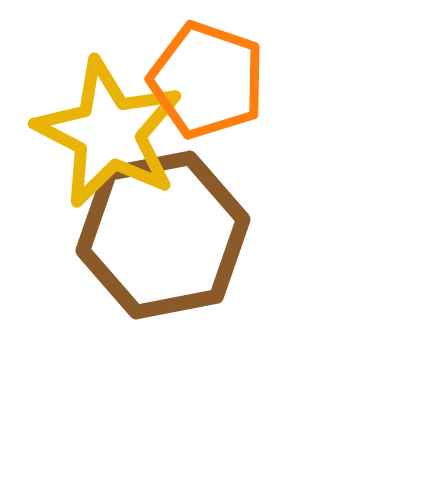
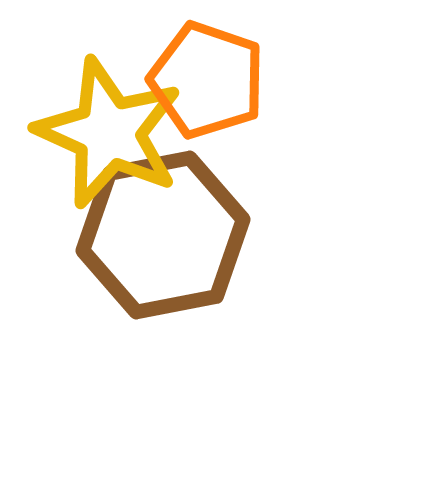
yellow star: rotated 3 degrees counterclockwise
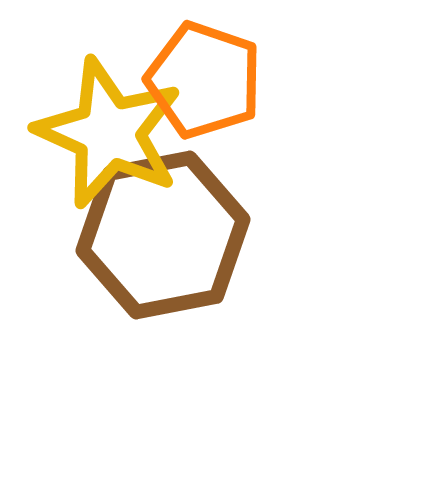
orange pentagon: moved 3 px left
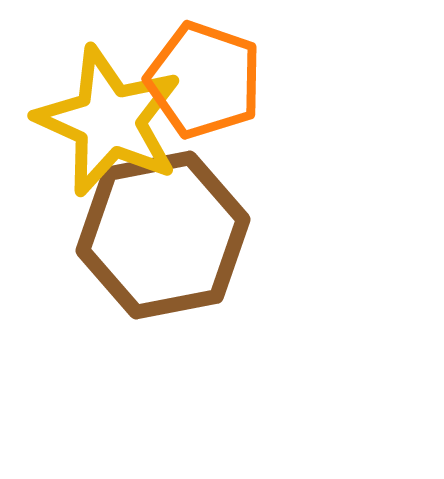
yellow star: moved 12 px up
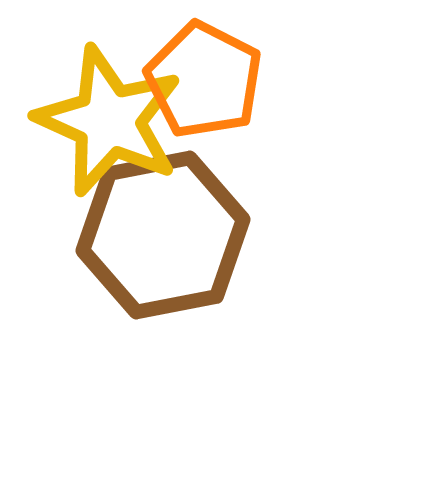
orange pentagon: rotated 8 degrees clockwise
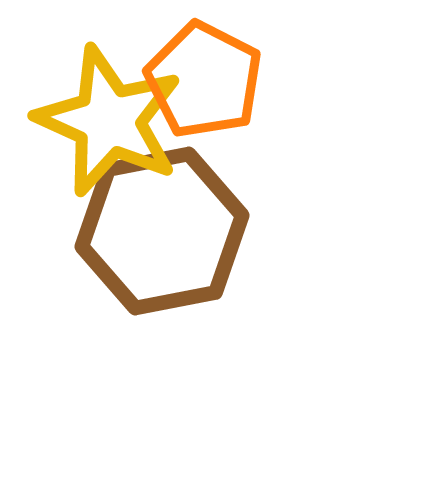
brown hexagon: moved 1 px left, 4 px up
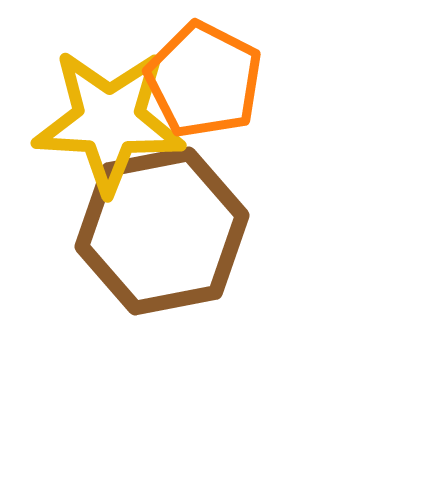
yellow star: rotated 21 degrees counterclockwise
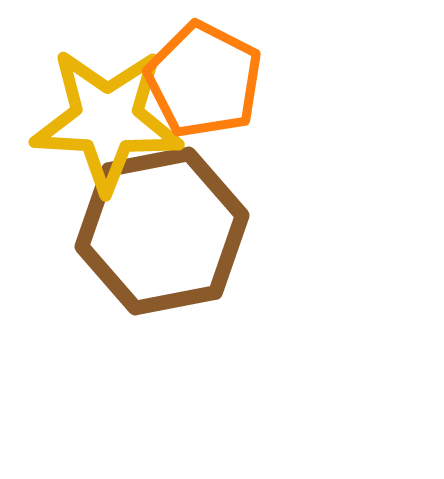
yellow star: moved 2 px left, 1 px up
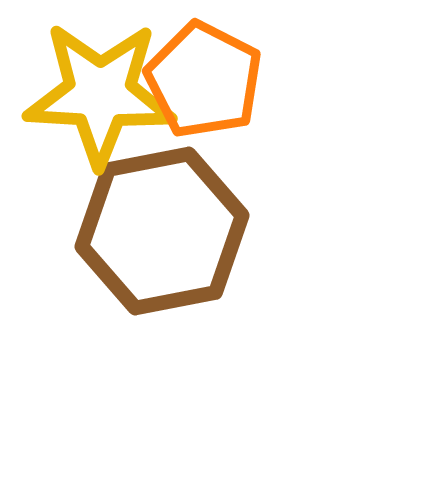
yellow star: moved 7 px left, 26 px up
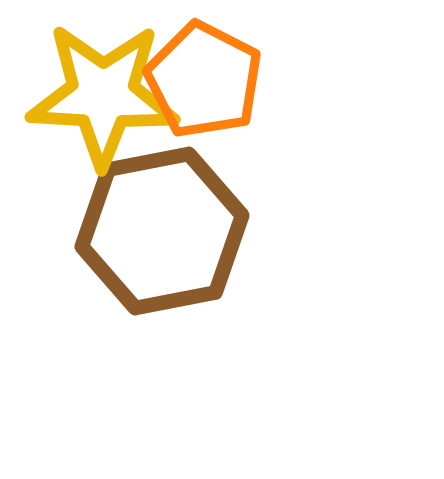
yellow star: moved 3 px right, 1 px down
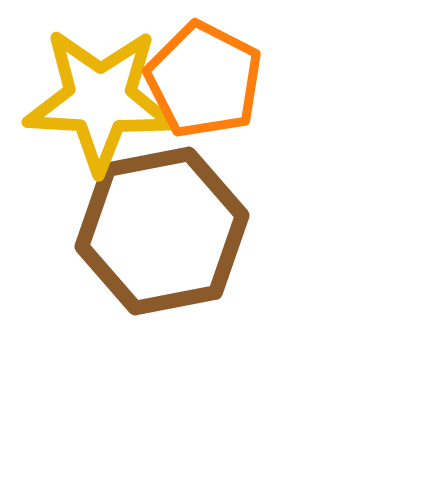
yellow star: moved 3 px left, 5 px down
